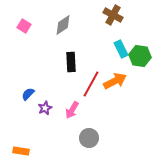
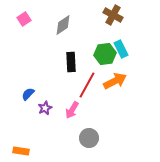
pink square: moved 7 px up; rotated 24 degrees clockwise
green hexagon: moved 35 px left, 2 px up; rotated 15 degrees counterclockwise
red line: moved 4 px left, 1 px down
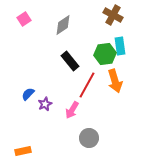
cyan rectangle: moved 1 px left, 3 px up; rotated 18 degrees clockwise
black rectangle: moved 1 px left, 1 px up; rotated 36 degrees counterclockwise
orange arrow: rotated 100 degrees clockwise
purple star: moved 4 px up
orange rectangle: moved 2 px right; rotated 21 degrees counterclockwise
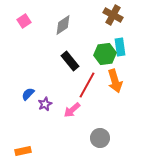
pink square: moved 2 px down
cyan rectangle: moved 1 px down
pink arrow: rotated 18 degrees clockwise
gray circle: moved 11 px right
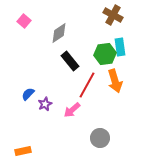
pink square: rotated 16 degrees counterclockwise
gray diamond: moved 4 px left, 8 px down
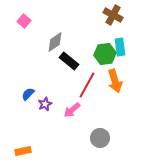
gray diamond: moved 4 px left, 9 px down
black rectangle: moved 1 px left; rotated 12 degrees counterclockwise
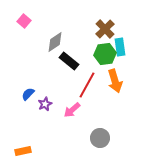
brown cross: moved 8 px left, 14 px down; rotated 18 degrees clockwise
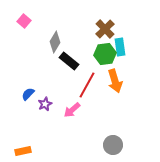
gray diamond: rotated 25 degrees counterclockwise
gray circle: moved 13 px right, 7 px down
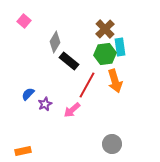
gray circle: moved 1 px left, 1 px up
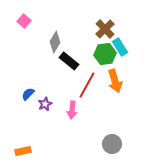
cyan rectangle: rotated 24 degrees counterclockwise
pink arrow: rotated 42 degrees counterclockwise
